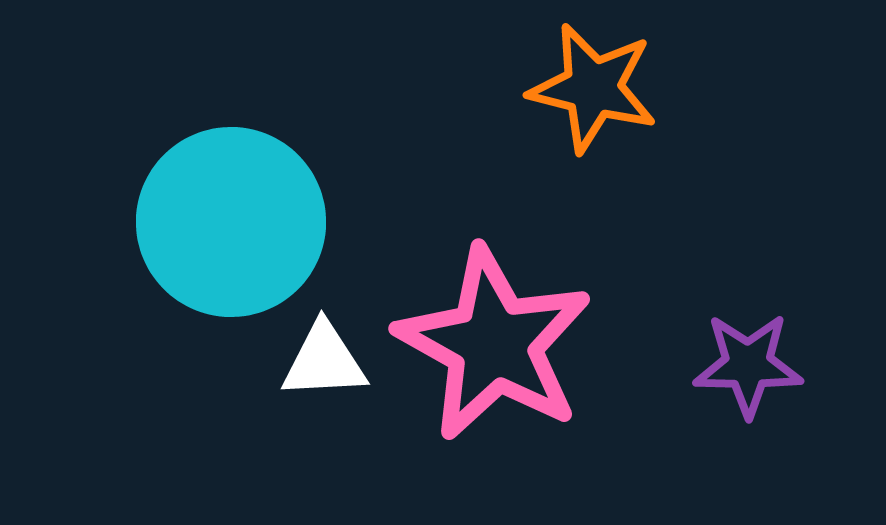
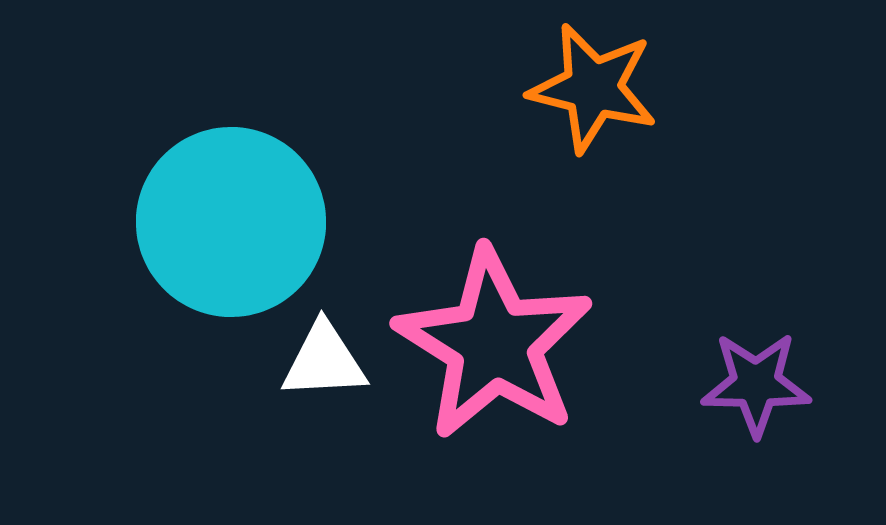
pink star: rotated 3 degrees clockwise
purple star: moved 8 px right, 19 px down
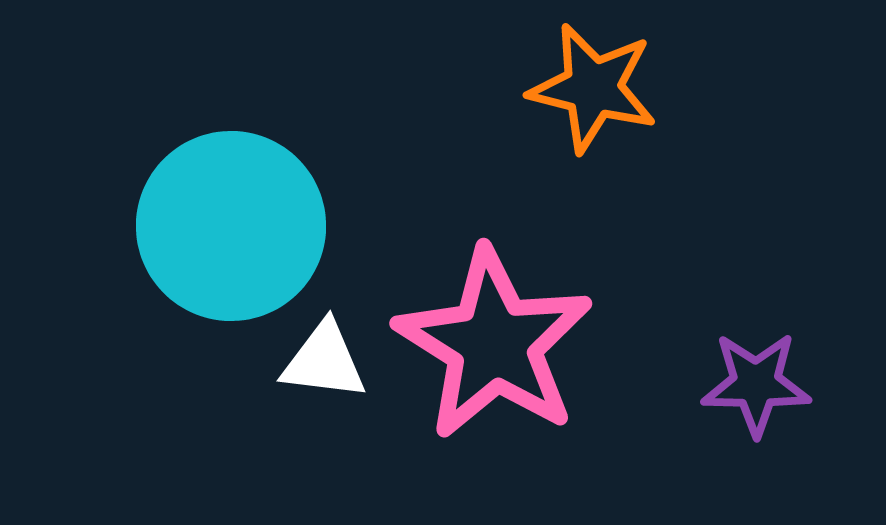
cyan circle: moved 4 px down
white triangle: rotated 10 degrees clockwise
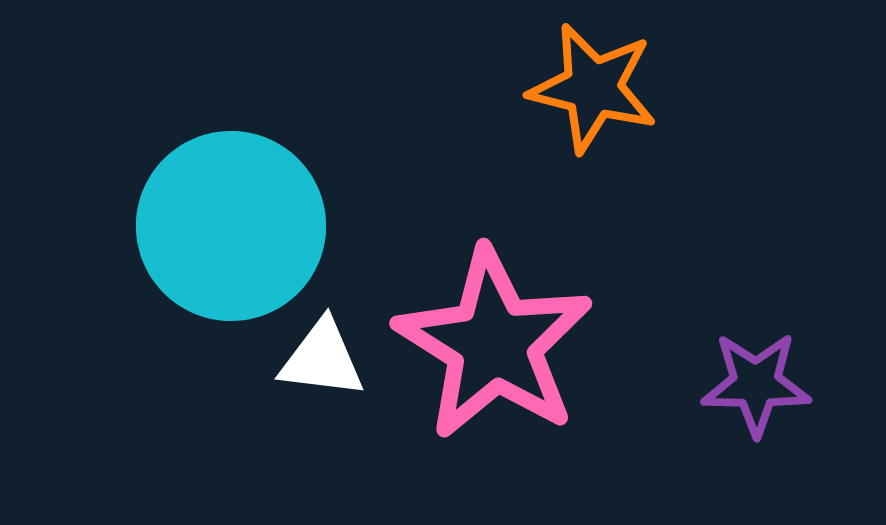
white triangle: moved 2 px left, 2 px up
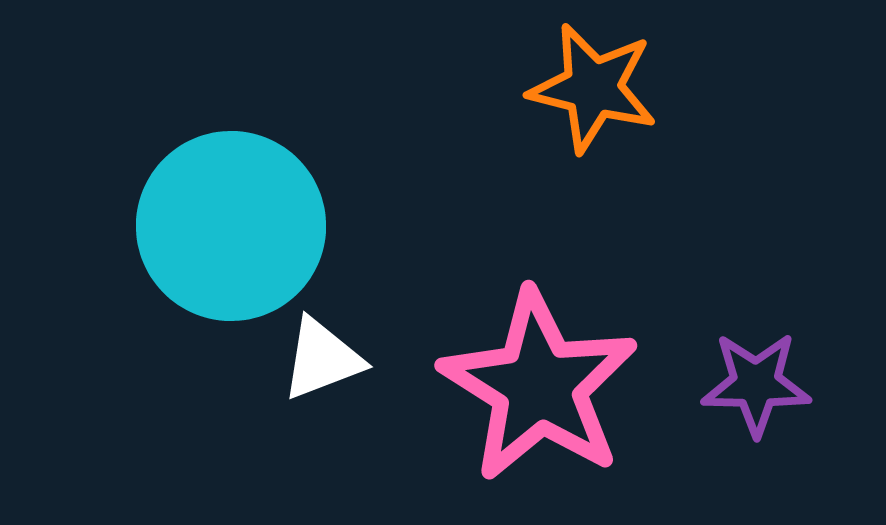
pink star: moved 45 px right, 42 px down
white triangle: rotated 28 degrees counterclockwise
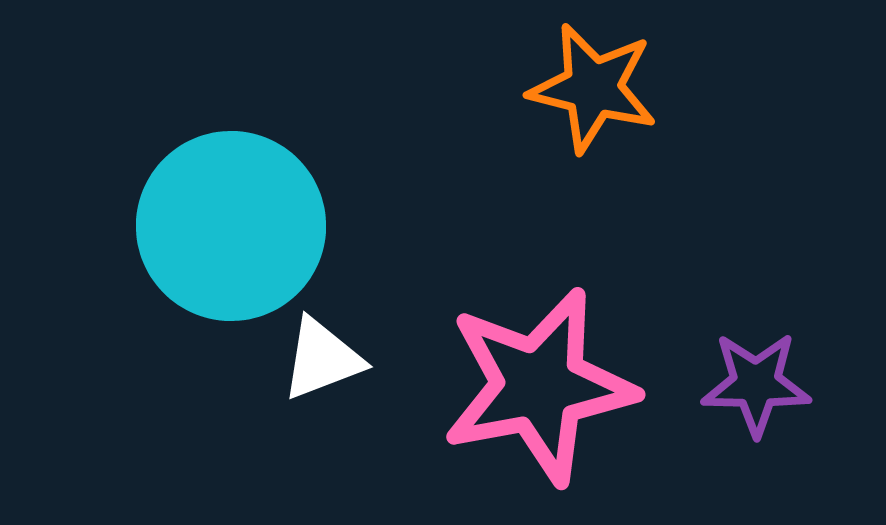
pink star: rotated 29 degrees clockwise
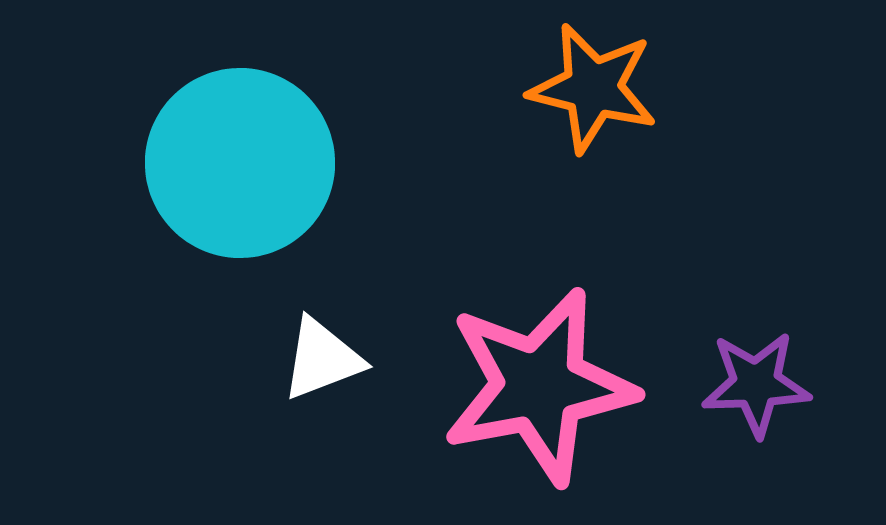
cyan circle: moved 9 px right, 63 px up
purple star: rotated 3 degrees counterclockwise
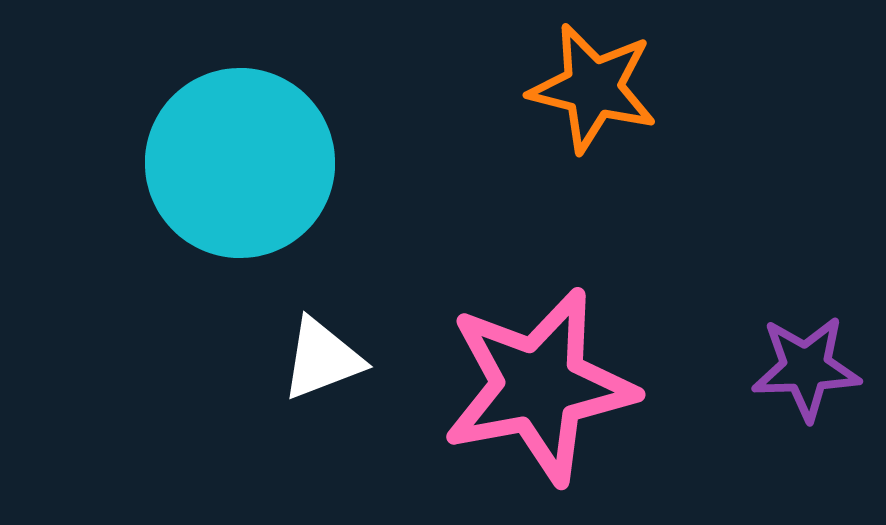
purple star: moved 50 px right, 16 px up
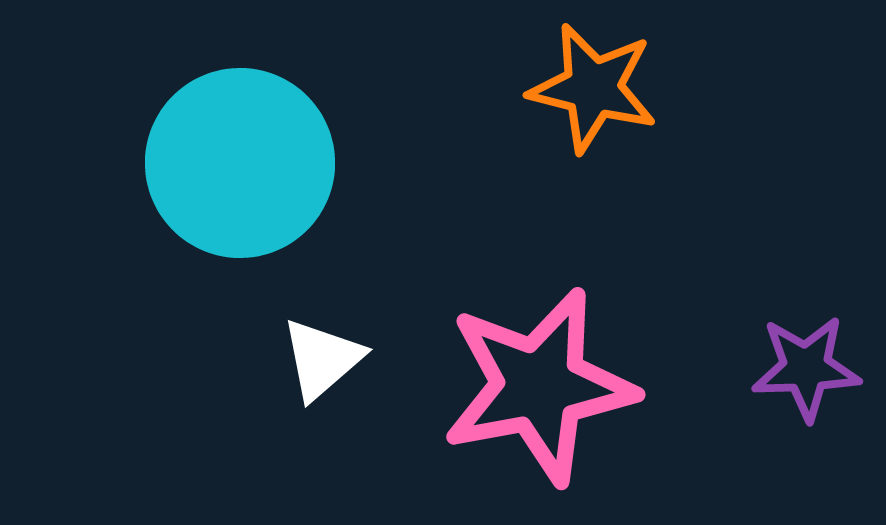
white triangle: rotated 20 degrees counterclockwise
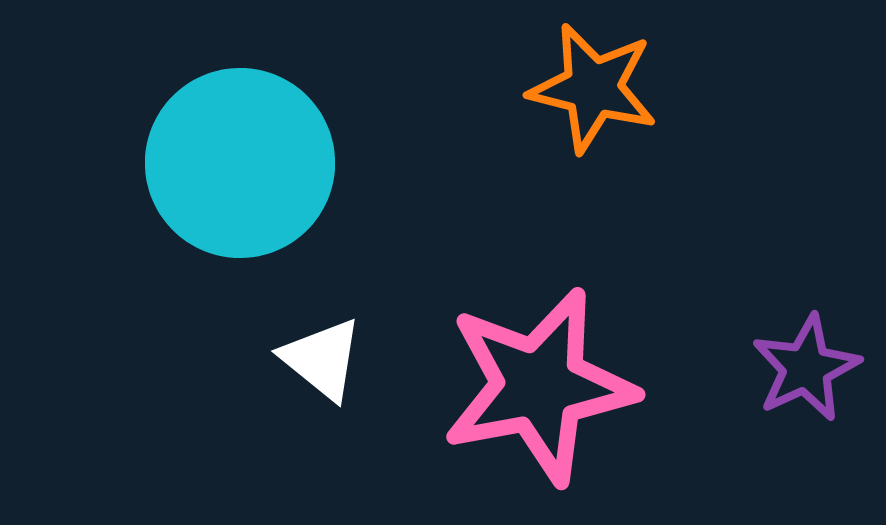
white triangle: rotated 40 degrees counterclockwise
purple star: rotated 23 degrees counterclockwise
